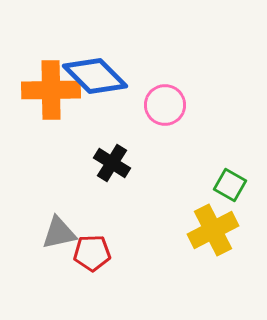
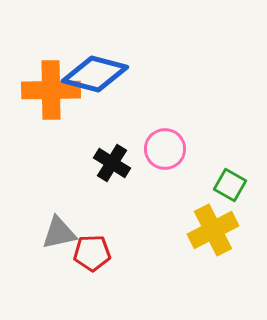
blue diamond: moved 2 px up; rotated 30 degrees counterclockwise
pink circle: moved 44 px down
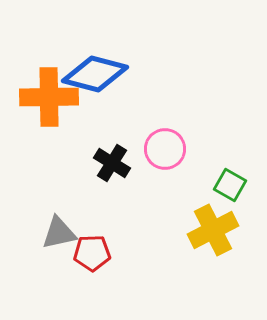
orange cross: moved 2 px left, 7 px down
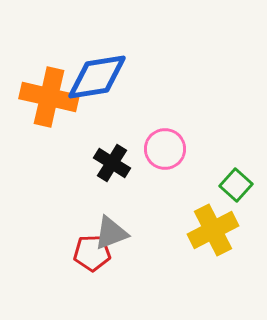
blue diamond: moved 2 px right, 3 px down; rotated 24 degrees counterclockwise
orange cross: rotated 14 degrees clockwise
green square: moved 6 px right; rotated 12 degrees clockwise
gray triangle: moved 52 px right; rotated 9 degrees counterclockwise
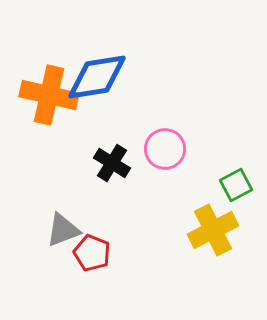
orange cross: moved 2 px up
green square: rotated 20 degrees clockwise
gray triangle: moved 48 px left, 3 px up
red pentagon: rotated 24 degrees clockwise
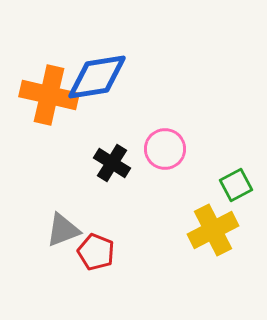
red pentagon: moved 4 px right, 1 px up
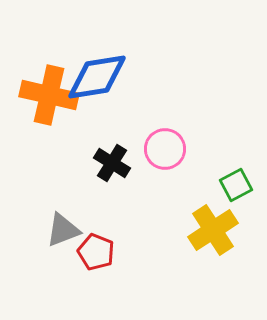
yellow cross: rotated 6 degrees counterclockwise
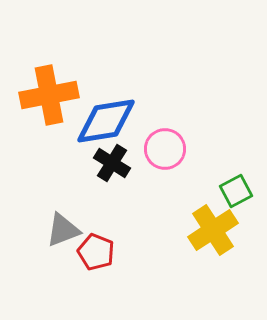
blue diamond: moved 9 px right, 44 px down
orange cross: rotated 24 degrees counterclockwise
green square: moved 6 px down
